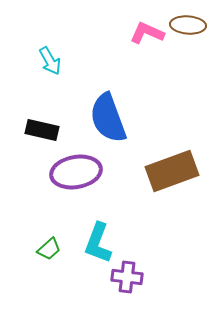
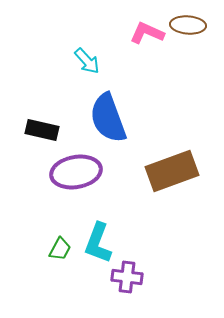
cyan arrow: moved 37 px right; rotated 12 degrees counterclockwise
green trapezoid: moved 11 px right; rotated 20 degrees counterclockwise
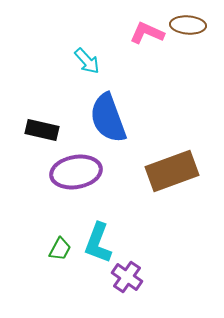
purple cross: rotated 28 degrees clockwise
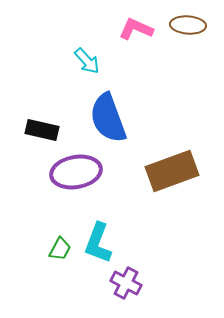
pink L-shape: moved 11 px left, 4 px up
purple cross: moved 1 px left, 6 px down; rotated 8 degrees counterclockwise
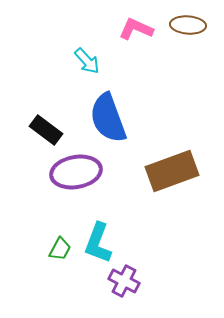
black rectangle: moved 4 px right; rotated 24 degrees clockwise
purple cross: moved 2 px left, 2 px up
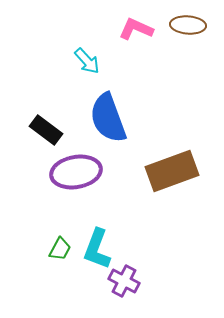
cyan L-shape: moved 1 px left, 6 px down
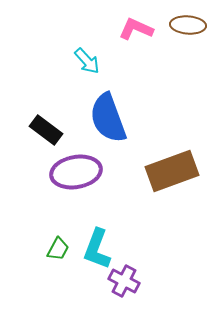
green trapezoid: moved 2 px left
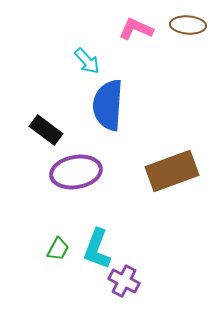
blue semicircle: moved 13 px up; rotated 24 degrees clockwise
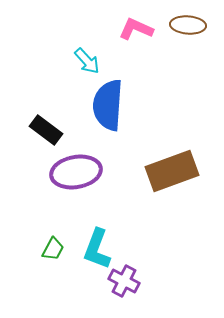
green trapezoid: moved 5 px left
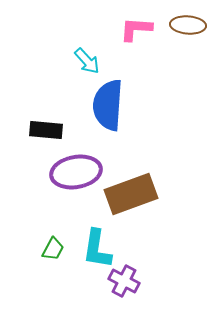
pink L-shape: rotated 20 degrees counterclockwise
black rectangle: rotated 32 degrees counterclockwise
brown rectangle: moved 41 px left, 23 px down
cyan L-shape: rotated 12 degrees counterclockwise
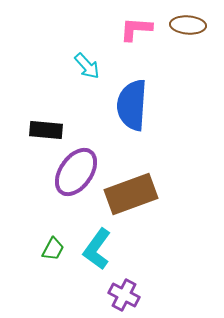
cyan arrow: moved 5 px down
blue semicircle: moved 24 px right
purple ellipse: rotated 45 degrees counterclockwise
cyan L-shape: rotated 27 degrees clockwise
purple cross: moved 14 px down
